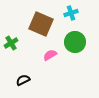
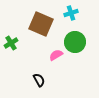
pink semicircle: moved 6 px right
black semicircle: moved 16 px right; rotated 88 degrees clockwise
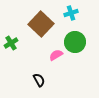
brown square: rotated 20 degrees clockwise
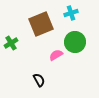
brown square: rotated 25 degrees clockwise
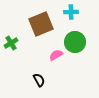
cyan cross: moved 1 px up; rotated 16 degrees clockwise
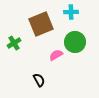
green cross: moved 3 px right
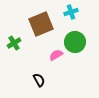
cyan cross: rotated 16 degrees counterclockwise
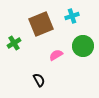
cyan cross: moved 1 px right, 4 px down
green circle: moved 8 px right, 4 px down
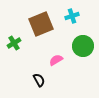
pink semicircle: moved 5 px down
